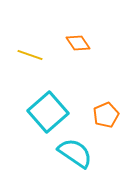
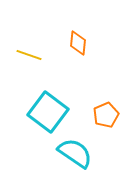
orange diamond: rotated 40 degrees clockwise
yellow line: moved 1 px left
cyan square: rotated 12 degrees counterclockwise
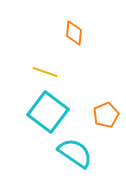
orange diamond: moved 4 px left, 10 px up
yellow line: moved 16 px right, 17 px down
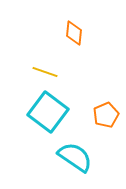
cyan semicircle: moved 4 px down
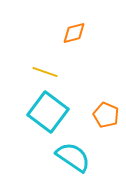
orange diamond: rotated 70 degrees clockwise
orange pentagon: rotated 25 degrees counterclockwise
cyan semicircle: moved 2 px left
